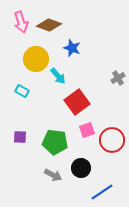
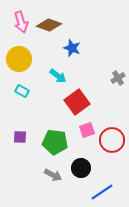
yellow circle: moved 17 px left
cyan arrow: rotated 12 degrees counterclockwise
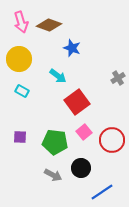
pink square: moved 3 px left, 2 px down; rotated 21 degrees counterclockwise
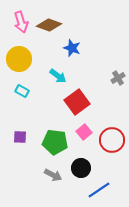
blue line: moved 3 px left, 2 px up
